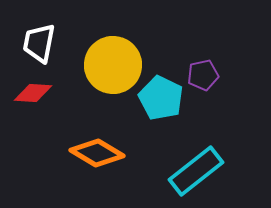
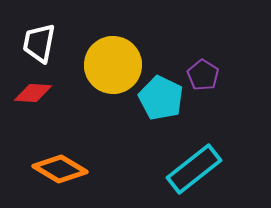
purple pentagon: rotated 28 degrees counterclockwise
orange diamond: moved 37 px left, 16 px down
cyan rectangle: moved 2 px left, 2 px up
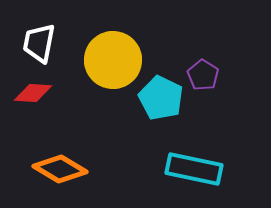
yellow circle: moved 5 px up
cyan rectangle: rotated 50 degrees clockwise
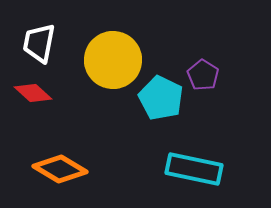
red diamond: rotated 39 degrees clockwise
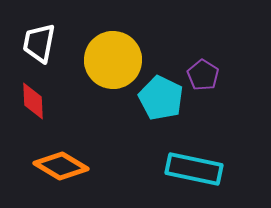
red diamond: moved 8 px down; rotated 45 degrees clockwise
orange diamond: moved 1 px right, 3 px up
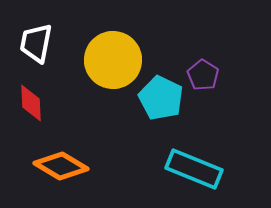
white trapezoid: moved 3 px left
red diamond: moved 2 px left, 2 px down
cyan rectangle: rotated 10 degrees clockwise
